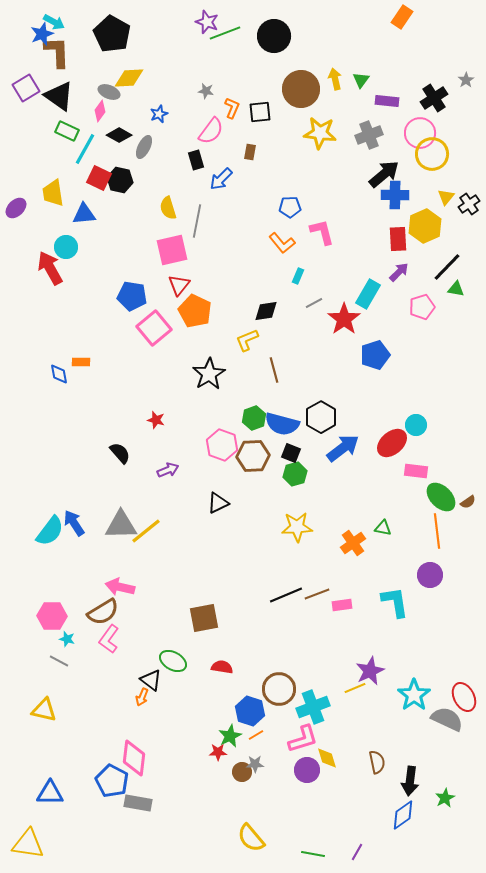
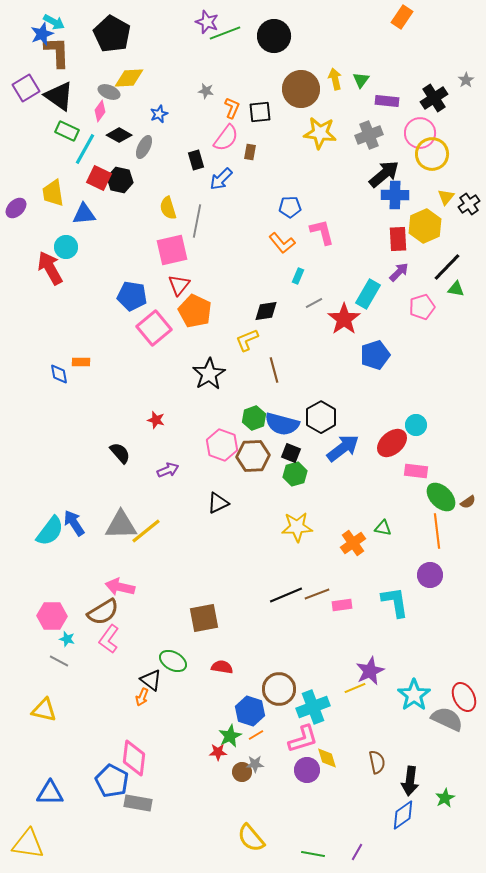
pink semicircle at (211, 131): moved 15 px right, 7 px down
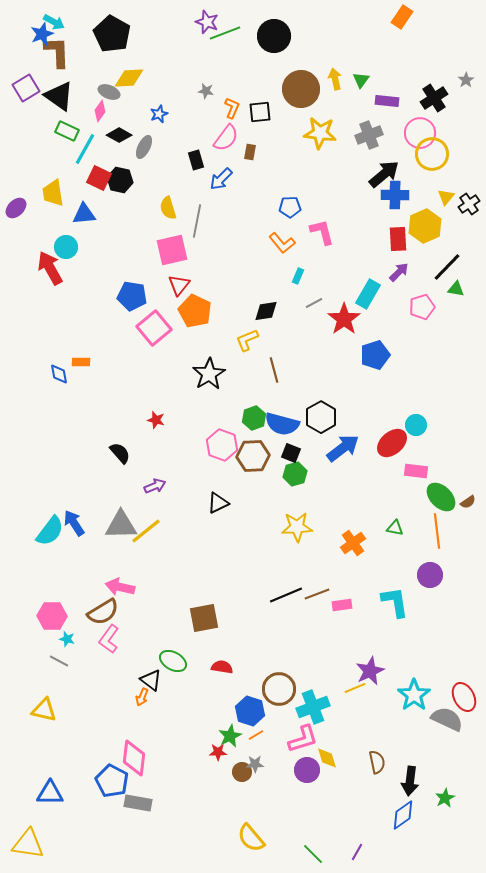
purple arrow at (168, 470): moved 13 px left, 16 px down
green triangle at (383, 528): moved 12 px right
green line at (313, 854): rotated 35 degrees clockwise
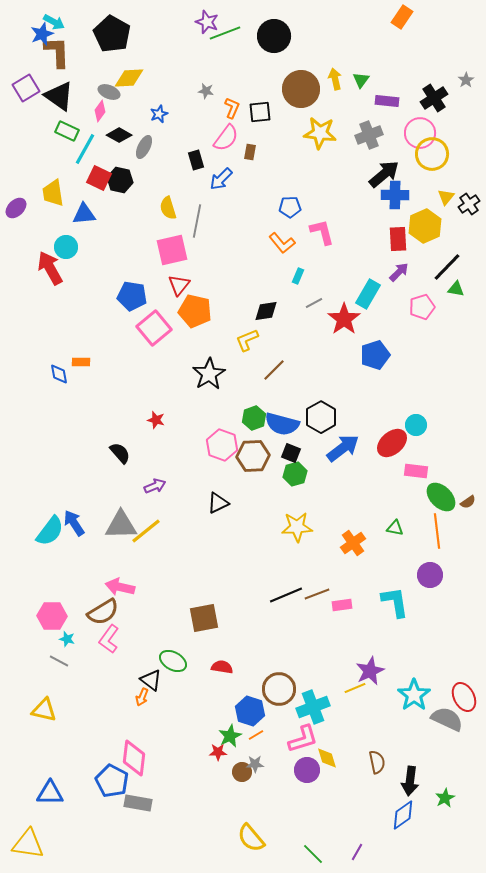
orange pentagon at (195, 311): rotated 12 degrees counterclockwise
brown line at (274, 370): rotated 60 degrees clockwise
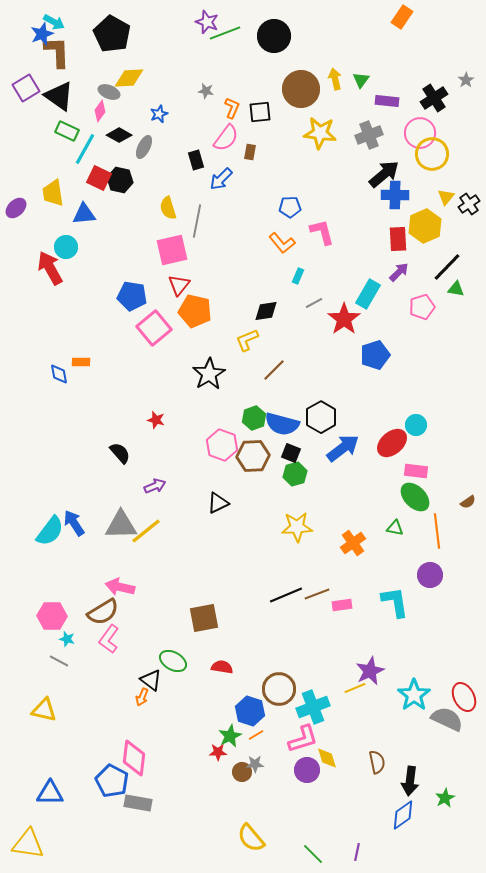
green ellipse at (441, 497): moved 26 px left
purple line at (357, 852): rotated 18 degrees counterclockwise
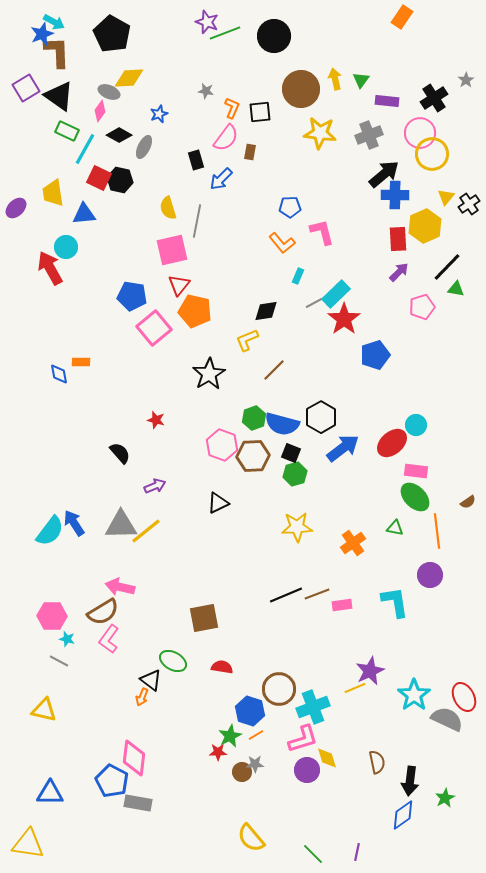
cyan rectangle at (368, 294): moved 32 px left; rotated 16 degrees clockwise
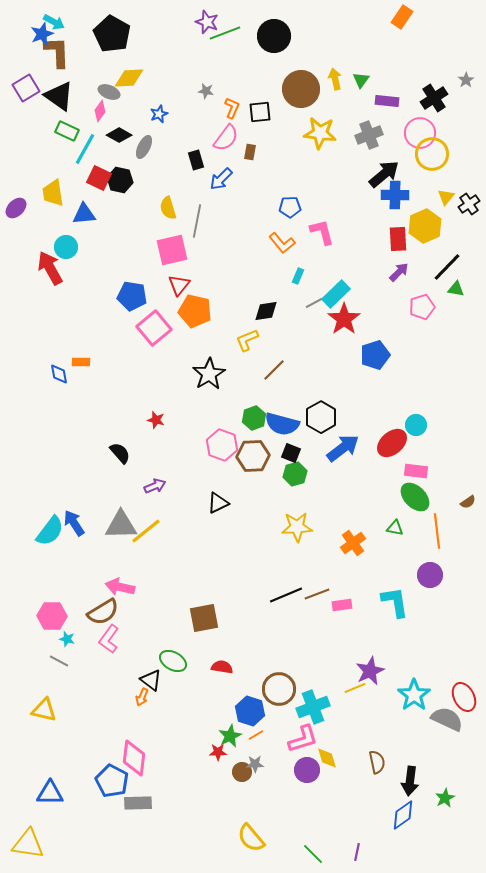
gray rectangle at (138, 803): rotated 12 degrees counterclockwise
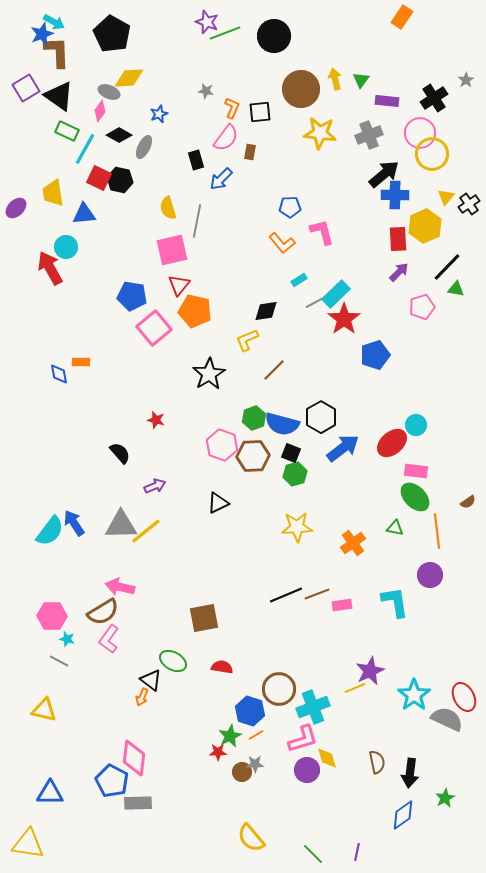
cyan rectangle at (298, 276): moved 1 px right, 4 px down; rotated 35 degrees clockwise
black arrow at (410, 781): moved 8 px up
